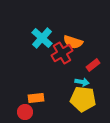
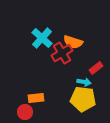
red rectangle: moved 3 px right, 3 px down
cyan arrow: moved 2 px right
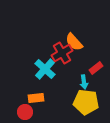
cyan cross: moved 3 px right, 31 px down
orange semicircle: moved 1 px right; rotated 30 degrees clockwise
cyan arrow: rotated 72 degrees clockwise
yellow pentagon: moved 3 px right, 3 px down
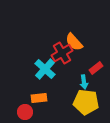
orange rectangle: moved 3 px right
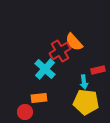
red cross: moved 2 px left, 2 px up
red rectangle: moved 2 px right, 2 px down; rotated 24 degrees clockwise
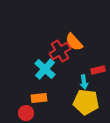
red circle: moved 1 px right, 1 px down
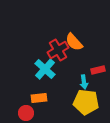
red cross: moved 2 px left, 1 px up
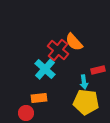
red cross: rotated 20 degrees counterclockwise
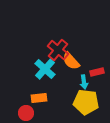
orange semicircle: moved 3 px left, 19 px down
red rectangle: moved 1 px left, 2 px down
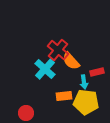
orange rectangle: moved 25 px right, 2 px up
